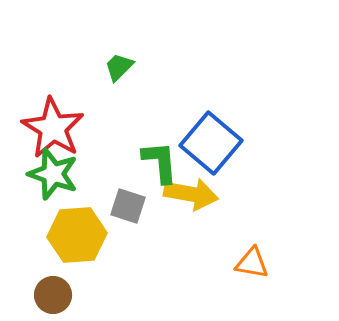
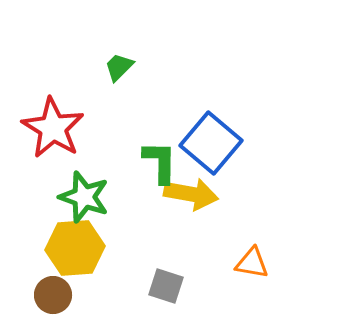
green L-shape: rotated 6 degrees clockwise
green star: moved 31 px right, 23 px down
gray square: moved 38 px right, 80 px down
yellow hexagon: moved 2 px left, 13 px down
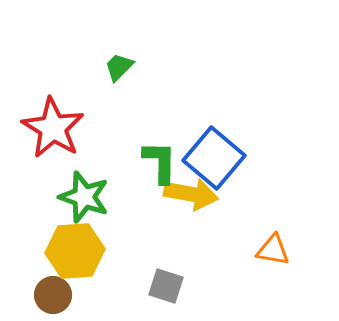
blue square: moved 3 px right, 15 px down
yellow hexagon: moved 3 px down
orange triangle: moved 21 px right, 13 px up
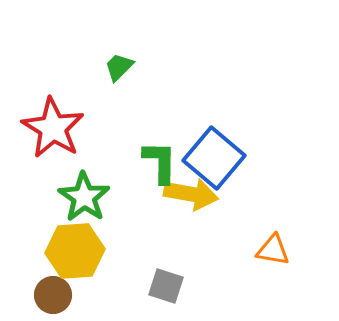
green star: rotated 15 degrees clockwise
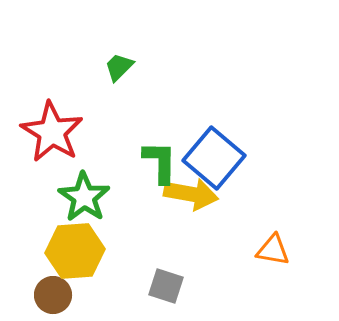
red star: moved 1 px left, 4 px down
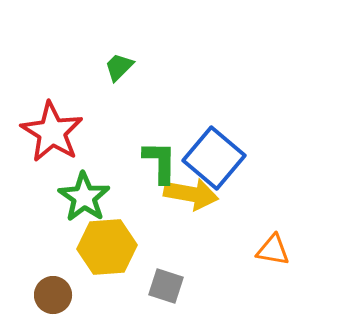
yellow hexagon: moved 32 px right, 4 px up
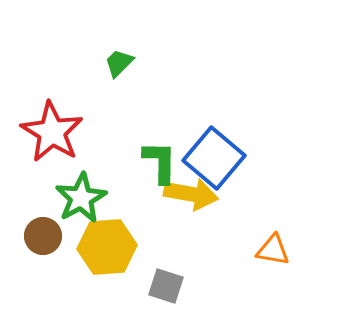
green trapezoid: moved 4 px up
green star: moved 3 px left, 1 px down; rotated 9 degrees clockwise
brown circle: moved 10 px left, 59 px up
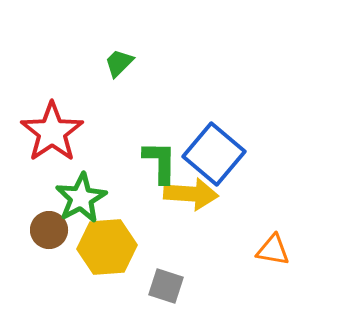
red star: rotated 6 degrees clockwise
blue square: moved 4 px up
yellow arrow: rotated 6 degrees counterclockwise
brown circle: moved 6 px right, 6 px up
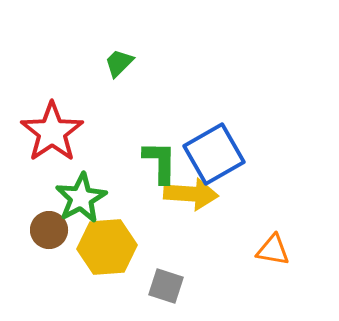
blue square: rotated 20 degrees clockwise
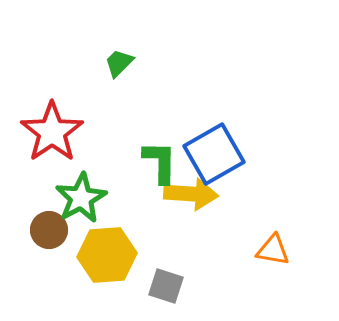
yellow hexagon: moved 8 px down
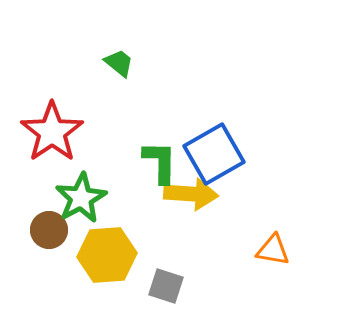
green trapezoid: rotated 84 degrees clockwise
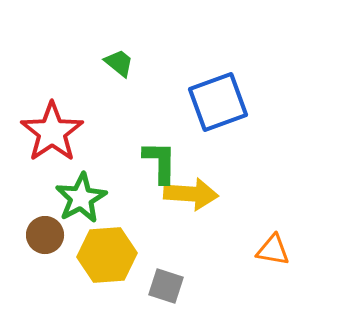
blue square: moved 4 px right, 52 px up; rotated 10 degrees clockwise
brown circle: moved 4 px left, 5 px down
